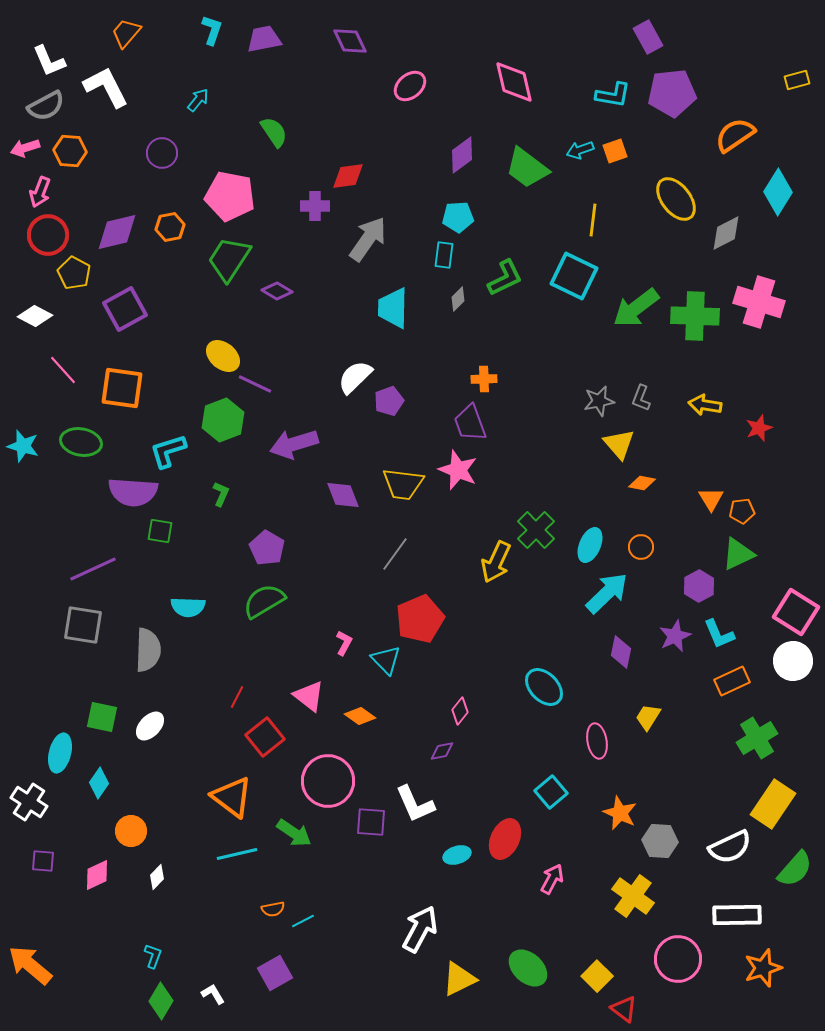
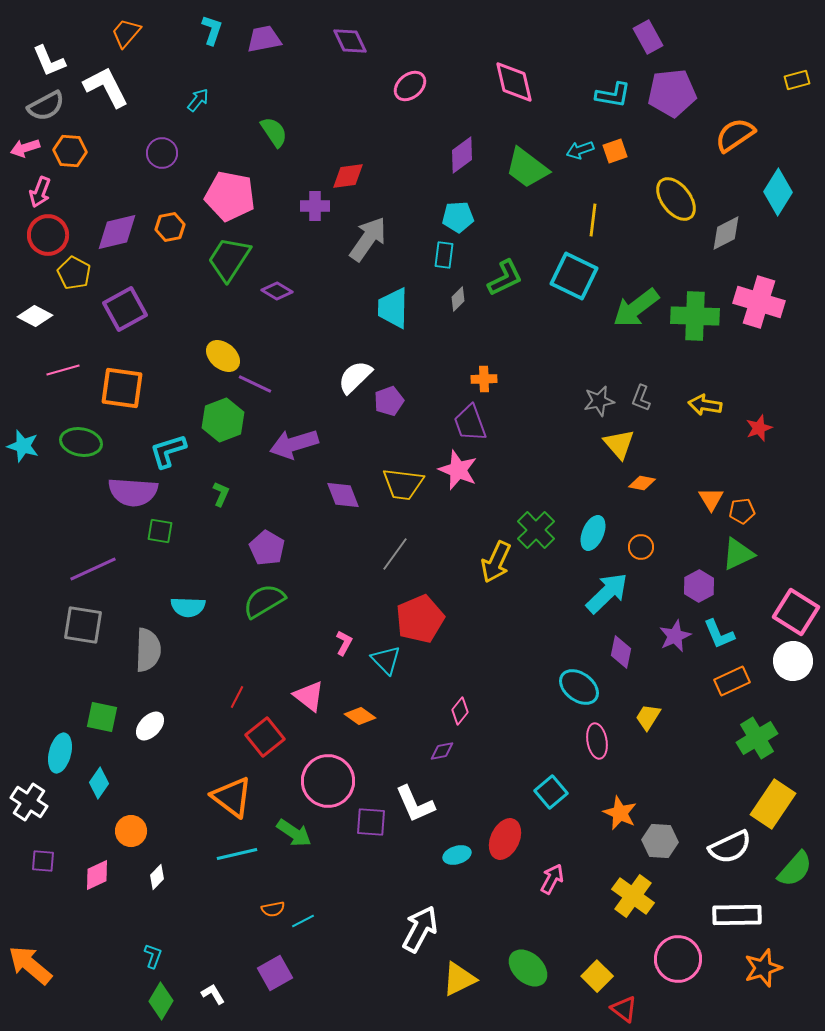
pink line at (63, 370): rotated 64 degrees counterclockwise
cyan ellipse at (590, 545): moved 3 px right, 12 px up
cyan ellipse at (544, 687): moved 35 px right; rotated 9 degrees counterclockwise
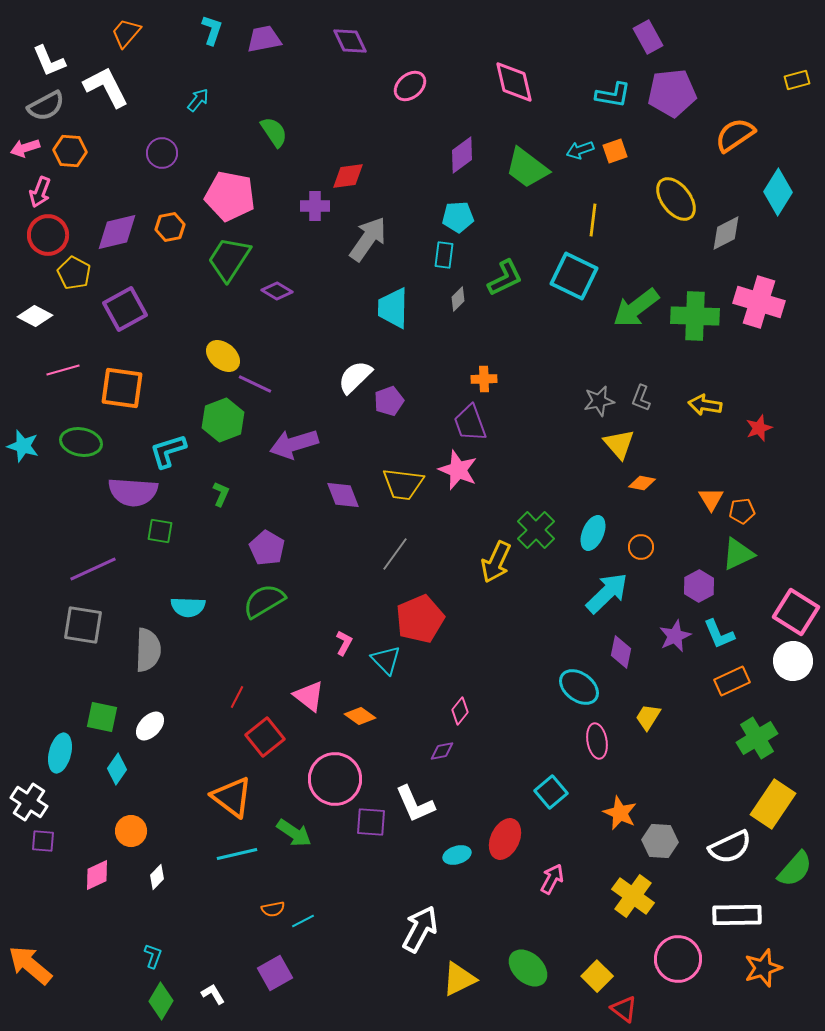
pink circle at (328, 781): moved 7 px right, 2 px up
cyan diamond at (99, 783): moved 18 px right, 14 px up
purple square at (43, 861): moved 20 px up
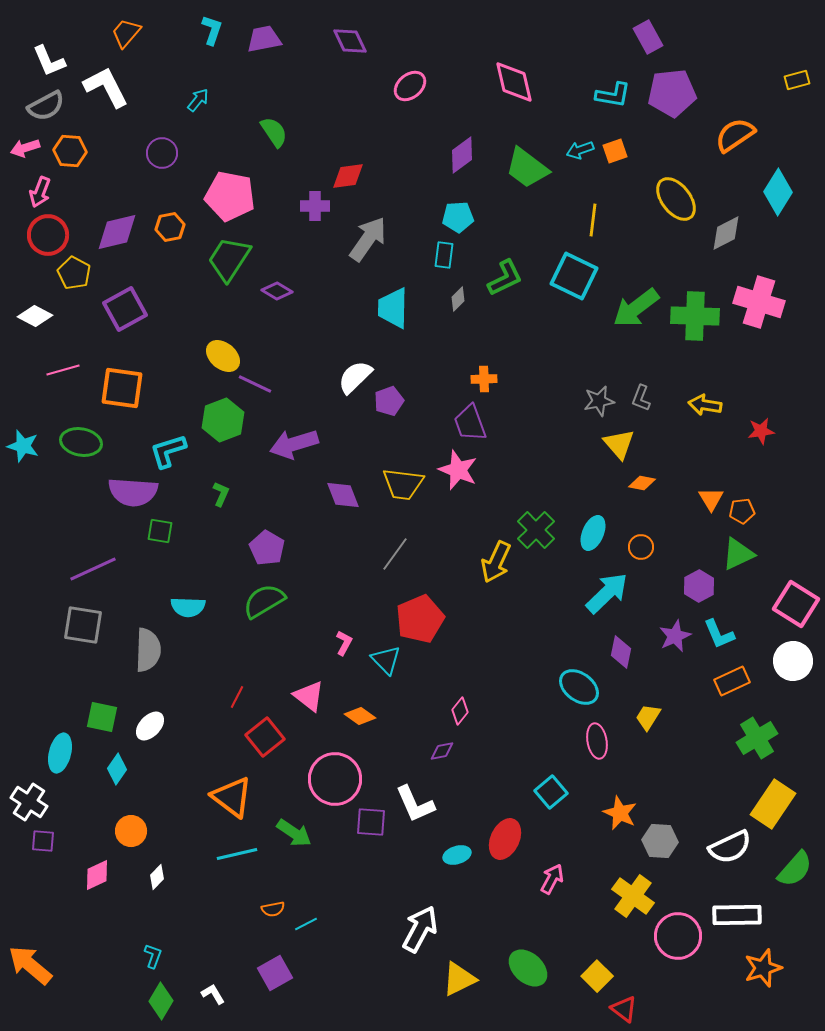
red star at (759, 428): moved 2 px right, 3 px down; rotated 12 degrees clockwise
pink square at (796, 612): moved 8 px up
cyan line at (303, 921): moved 3 px right, 3 px down
pink circle at (678, 959): moved 23 px up
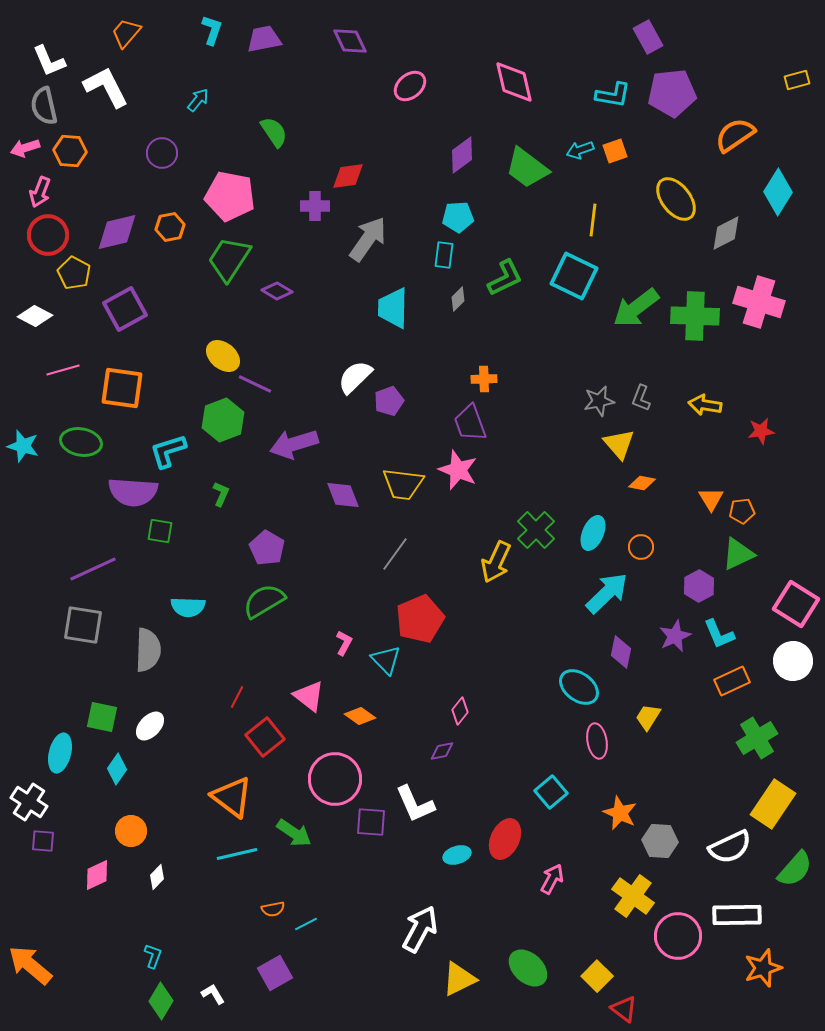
gray semicircle at (46, 106): moved 2 px left; rotated 105 degrees clockwise
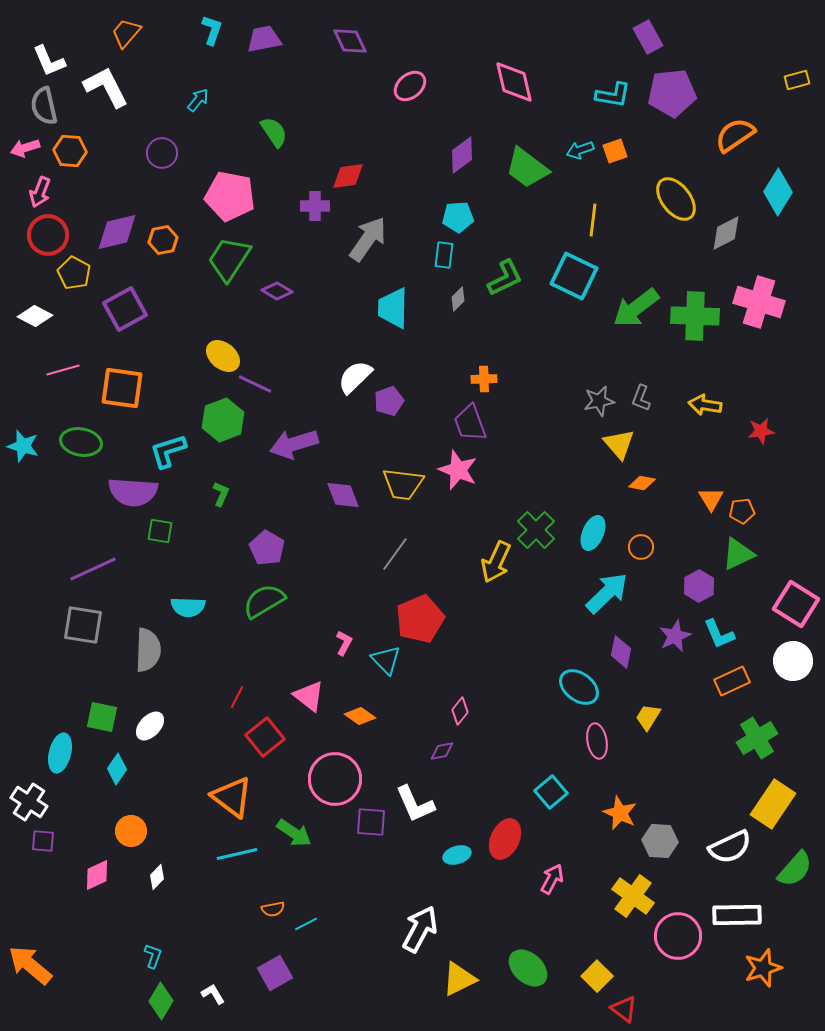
orange hexagon at (170, 227): moved 7 px left, 13 px down
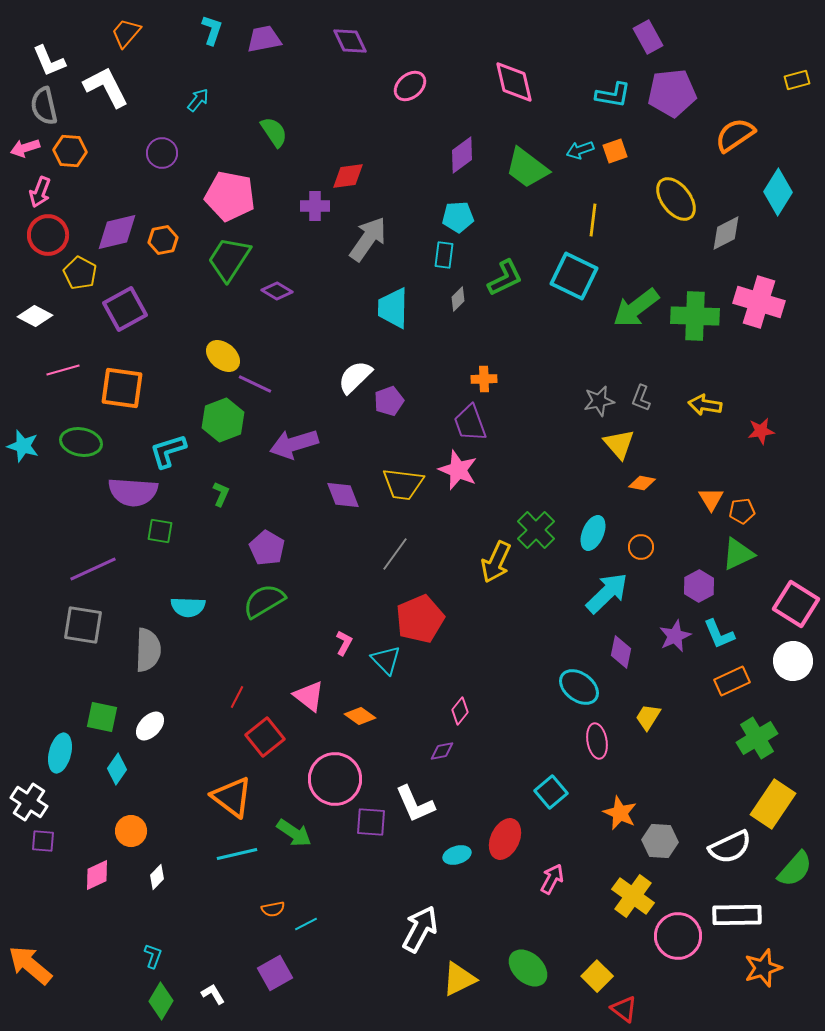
yellow pentagon at (74, 273): moved 6 px right
